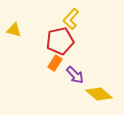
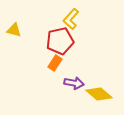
purple arrow: moved 1 px left, 8 px down; rotated 36 degrees counterclockwise
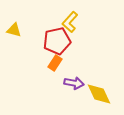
yellow L-shape: moved 1 px left, 3 px down
red pentagon: moved 3 px left
yellow diamond: rotated 24 degrees clockwise
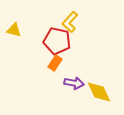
red pentagon: rotated 24 degrees clockwise
yellow diamond: moved 2 px up
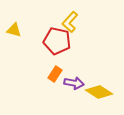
orange rectangle: moved 11 px down
yellow diamond: rotated 32 degrees counterclockwise
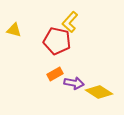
orange rectangle: rotated 28 degrees clockwise
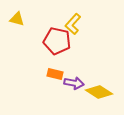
yellow L-shape: moved 3 px right, 2 px down
yellow triangle: moved 3 px right, 11 px up
orange rectangle: rotated 42 degrees clockwise
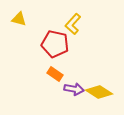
yellow triangle: moved 2 px right
red pentagon: moved 2 px left, 3 px down
orange rectangle: rotated 21 degrees clockwise
purple arrow: moved 6 px down
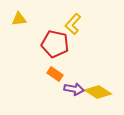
yellow triangle: rotated 21 degrees counterclockwise
yellow diamond: moved 1 px left
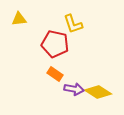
yellow L-shape: rotated 60 degrees counterclockwise
